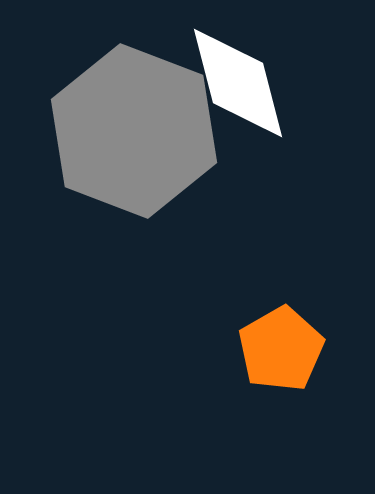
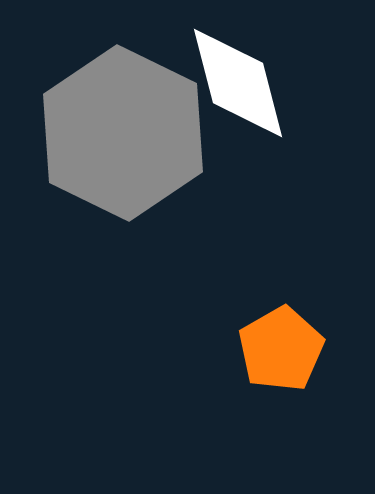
gray hexagon: moved 11 px left, 2 px down; rotated 5 degrees clockwise
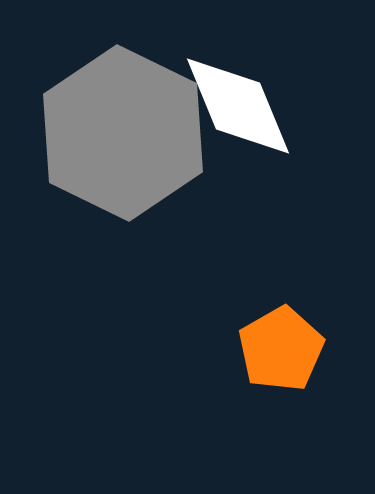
white diamond: moved 23 px down; rotated 8 degrees counterclockwise
